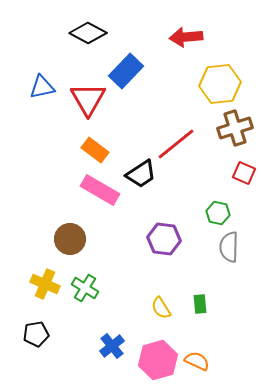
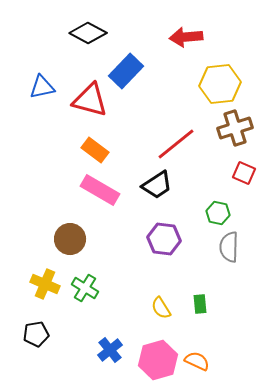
red triangle: moved 2 px right, 1 px down; rotated 45 degrees counterclockwise
black trapezoid: moved 16 px right, 11 px down
blue cross: moved 2 px left, 4 px down
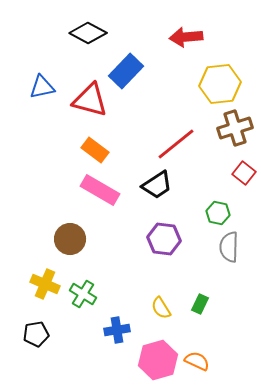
red square: rotated 15 degrees clockwise
green cross: moved 2 px left, 6 px down
green rectangle: rotated 30 degrees clockwise
blue cross: moved 7 px right, 20 px up; rotated 30 degrees clockwise
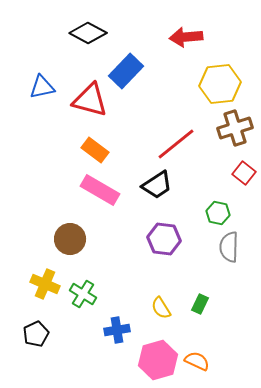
black pentagon: rotated 15 degrees counterclockwise
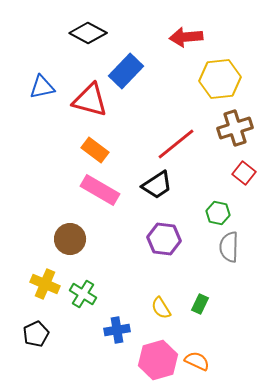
yellow hexagon: moved 5 px up
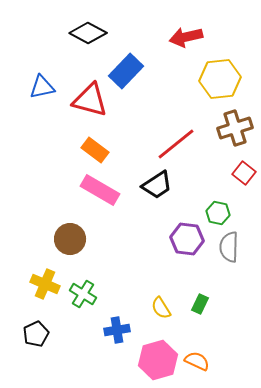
red arrow: rotated 8 degrees counterclockwise
purple hexagon: moved 23 px right
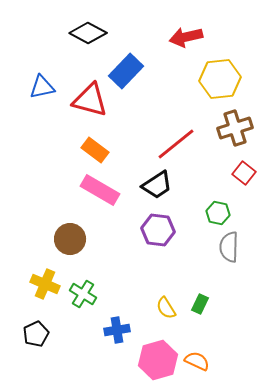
purple hexagon: moved 29 px left, 9 px up
yellow semicircle: moved 5 px right
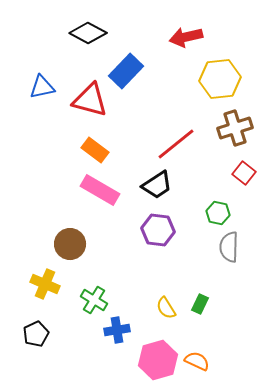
brown circle: moved 5 px down
green cross: moved 11 px right, 6 px down
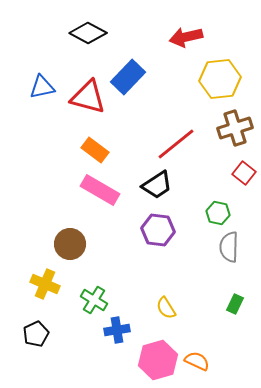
blue rectangle: moved 2 px right, 6 px down
red triangle: moved 2 px left, 3 px up
green rectangle: moved 35 px right
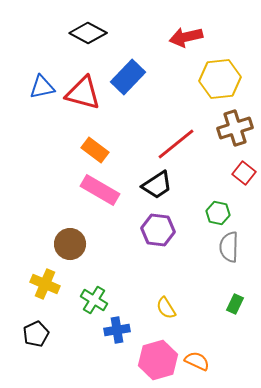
red triangle: moved 5 px left, 4 px up
